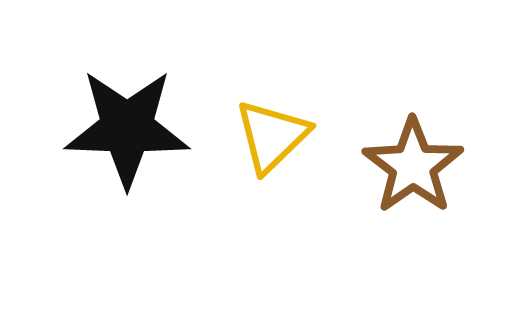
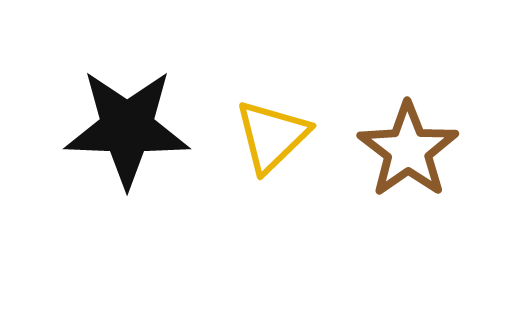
brown star: moved 5 px left, 16 px up
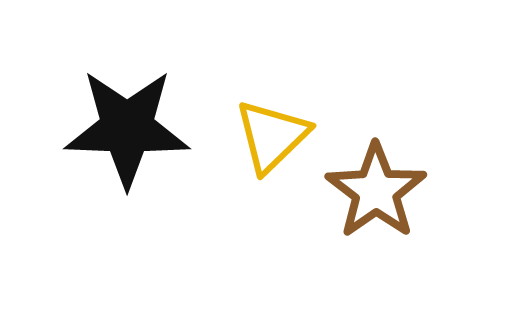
brown star: moved 32 px left, 41 px down
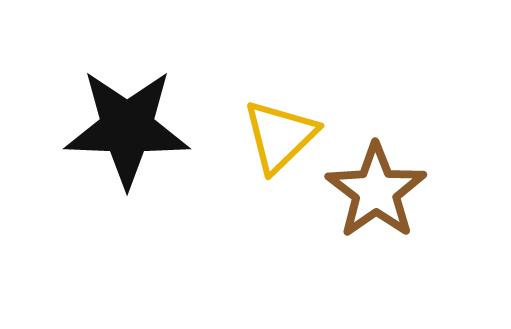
yellow triangle: moved 8 px right
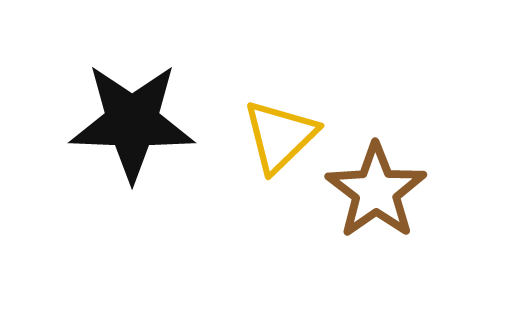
black star: moved 5 px right, 6 px up
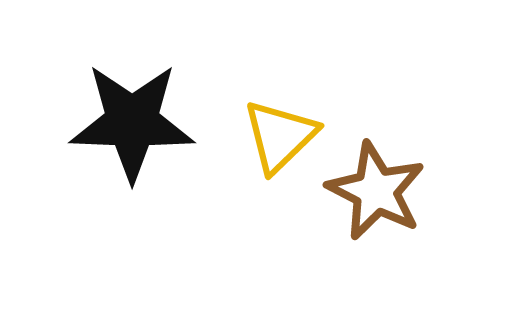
brown star: rotated 10 degrees counterclockwise
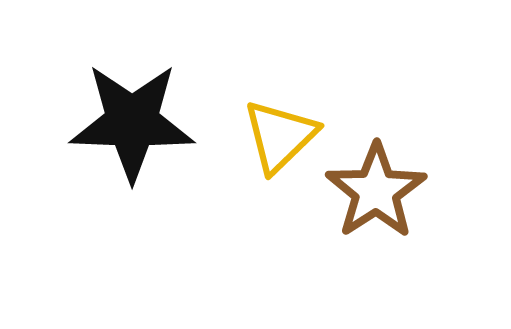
brown star: rotated 12 degrees clockwise
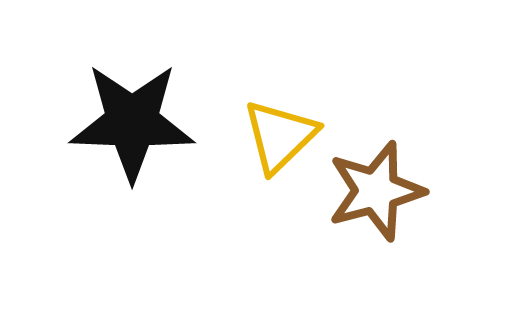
brown star: rotated 18 degrees clockwise
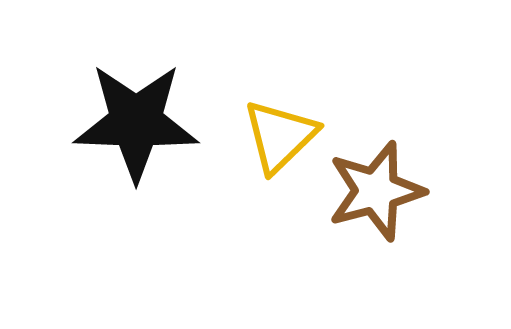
black star: moved 4 px right
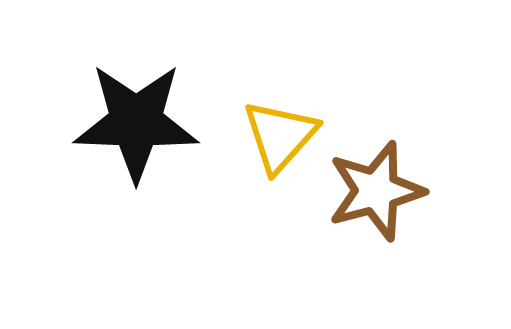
yellow triangle: rotated 4 degrees counterclockwise
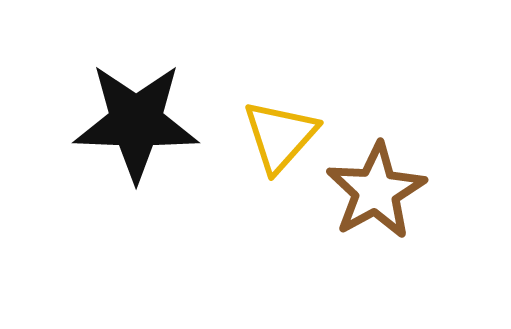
brown star: rotated 14 degrees counterclockwise
